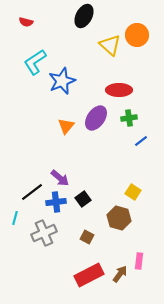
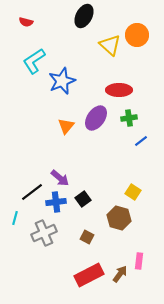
cyan L-shape: moved 1 px left, 1 px up
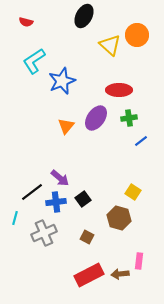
brown arrow: rotated 132 degrees counterclockwise
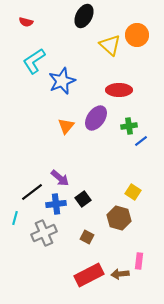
green cross: moved 8 px down
blue cross: moved 2 px down
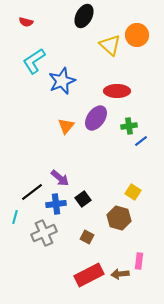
red ellipse: moved 2 px left, 1 px down
cyan line: moved 1 px up
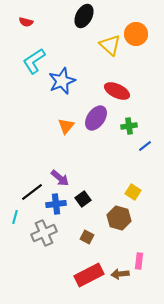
orange circle: moved 1 px left, 1 px up
red ellipse: rotated 25 degrees clockwise
blue line: moved 4 px right, 5 px down
